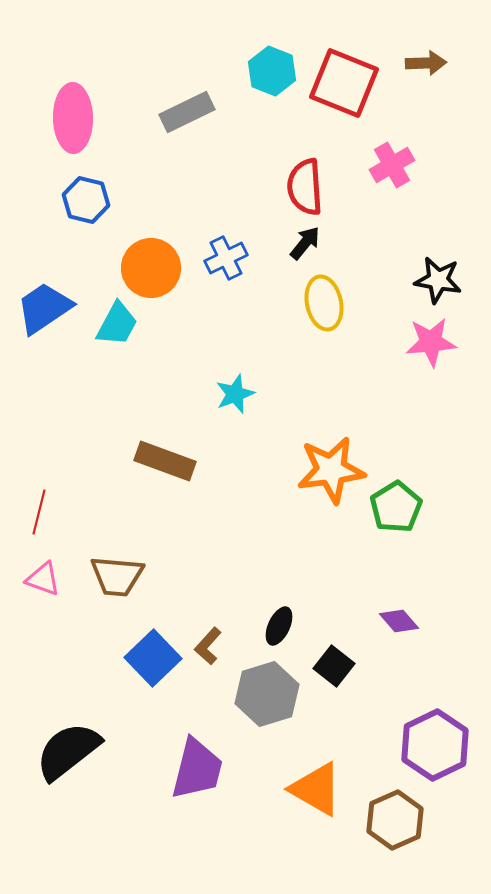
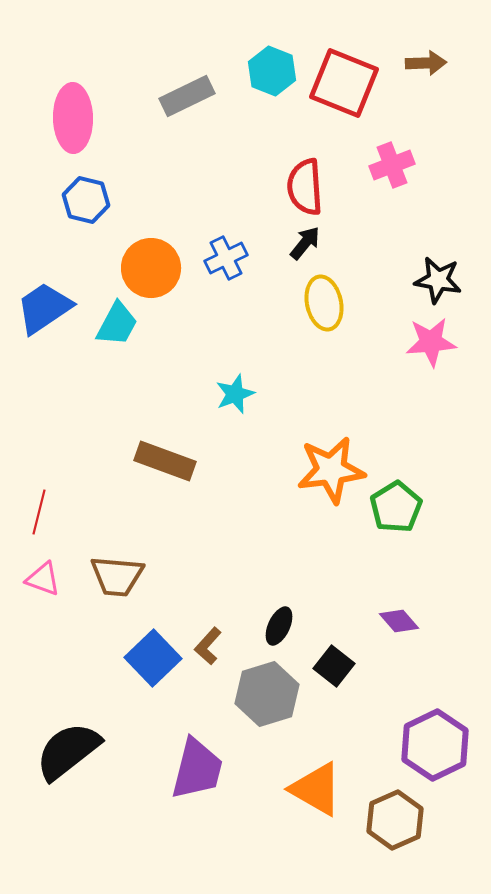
gray rectangle: moved 16 px up
pink cross: rotated 9 degrees clockwise
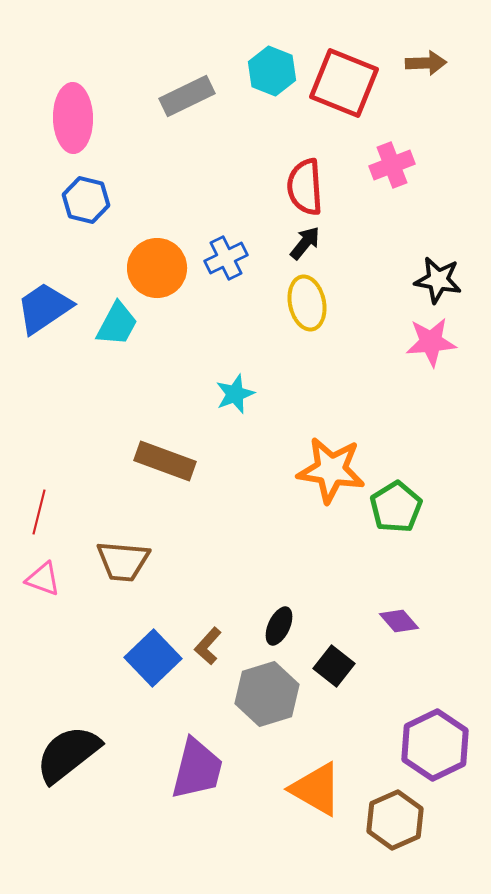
orange circle: moved 6 px right
yellow ellipse: moved 17 px left
orange star: rotated 16 degrees clockwise
brown trapezoid: moved 6 px right, 15 px up
black semicircle: moved 3 px down
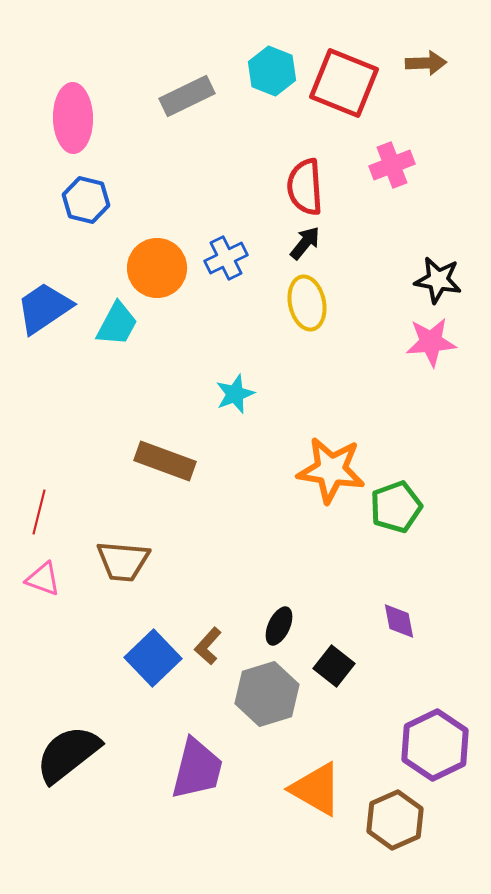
green pentagon: rotated 12 degrees clockwise
purple diamond: rotated 30 degrees clockwise
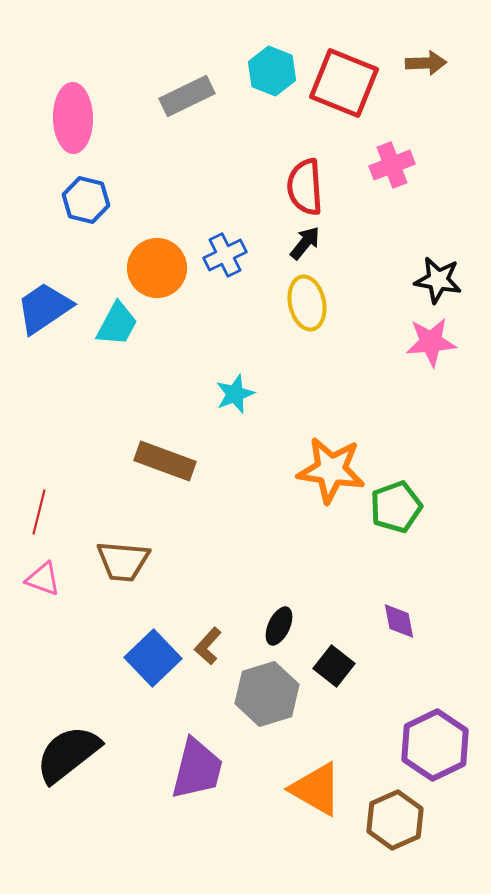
blue cross: moved 1 px left, 3 px up
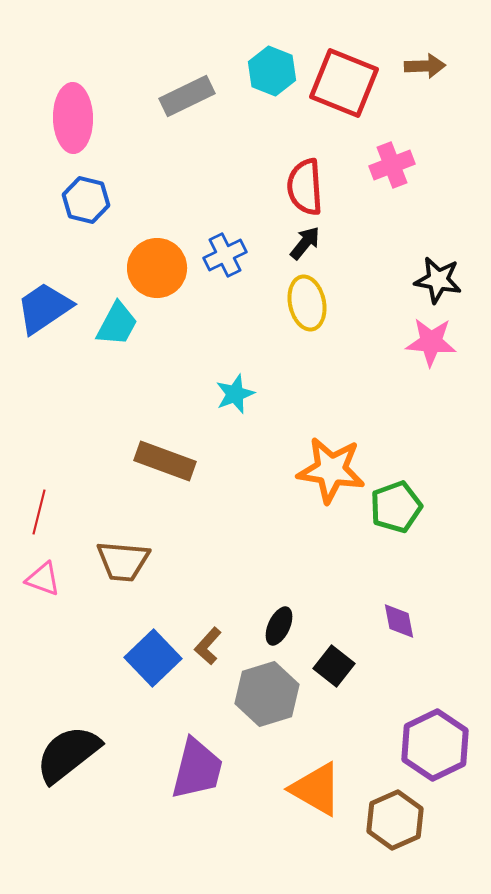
brown arrow: moved 1 px left, 3 px down
pink star: rotated 9 degrees clockwise
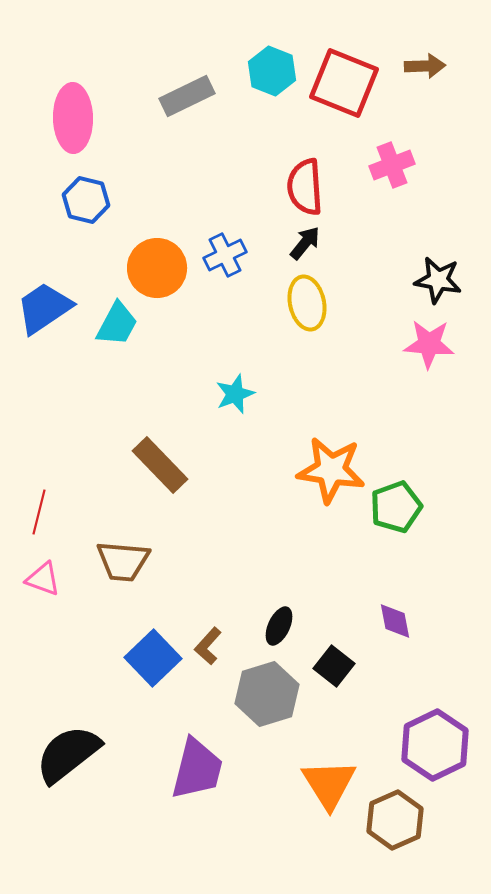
pink star: moved 2 px left, 2 px down
brown rectangle: moved 5 px left, 4 px down; rotated 26 degrees clockwise
purple diamond: moved 4 px left
orange triangle: moved 13 px right, 5 px up; rotated 28 degrees clockwise
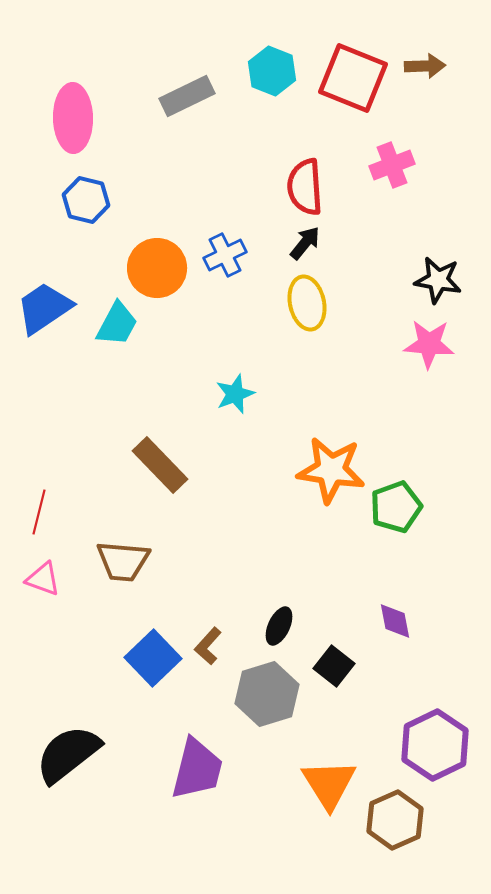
red square: moved 9 px right, 5 px up
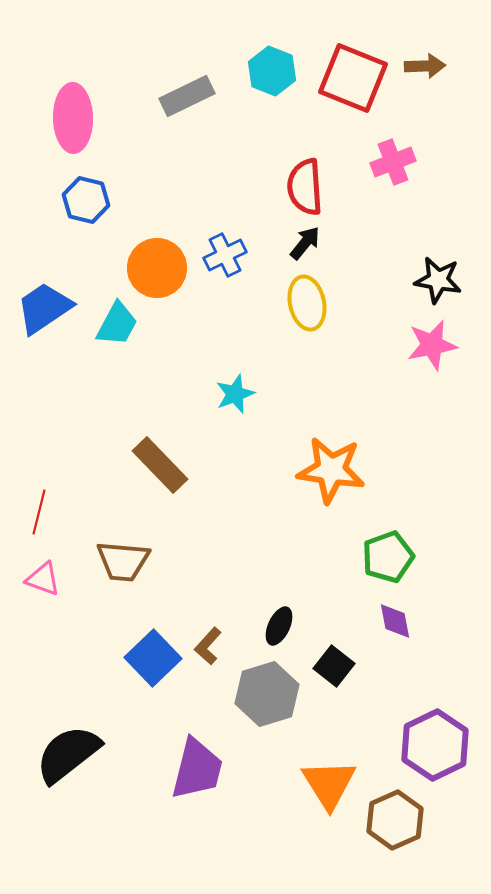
pink cross: moved 1 px right, 3 px up
pink star: moved 3 px right, 1 px down; rotated 15 degrees counterclockwise
green pentagon: moved 8 px left, 50 px down
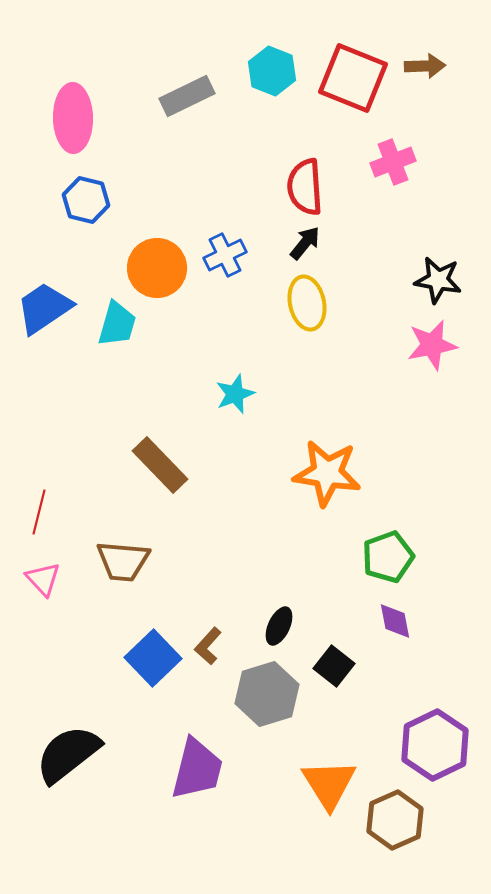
cyan trapezoid: rotated 12 degrees counterclockwise
orange star: moved 4 px left, 3 px down
pink triangle: rotated 27 degrees clockwise
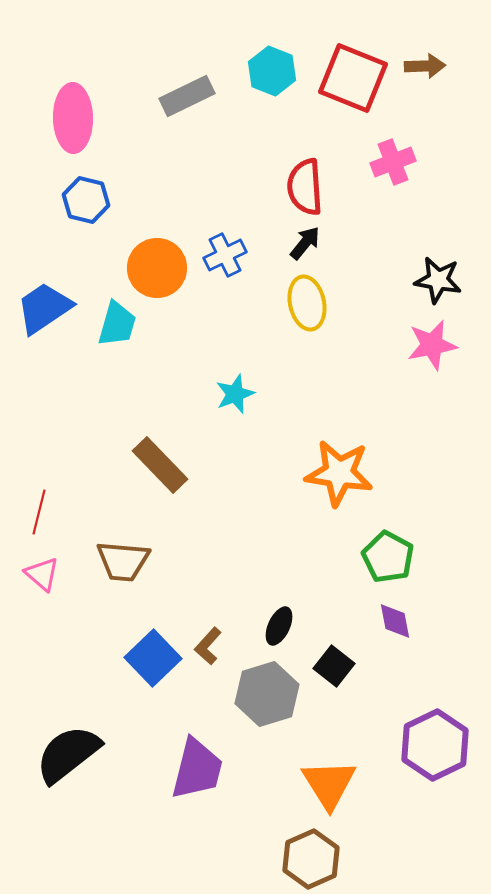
orange star: moved 12 px right
green pentagon: rotated 24 degrees counterclockwise
pink triangle: moved 1 px left, 5 px up; rotated 6 degrees counterclockwise
brown hexagon: moved 84 px left, 39 px down
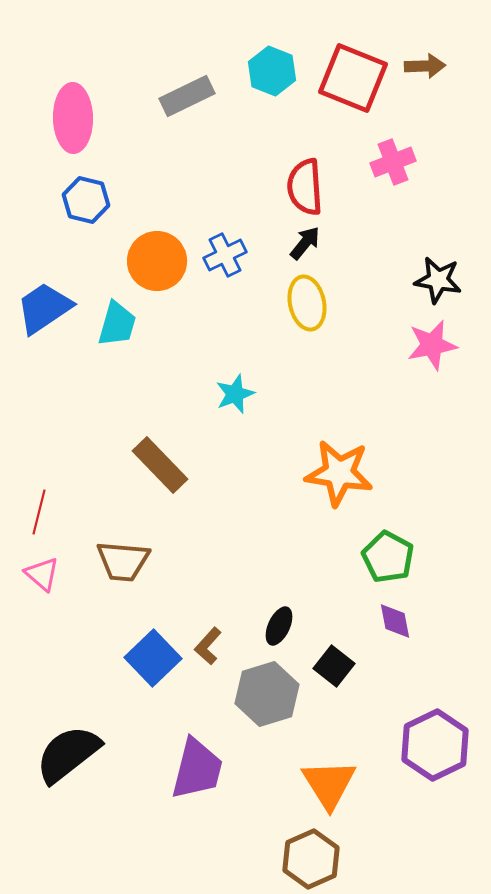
orange circle: moved 7 px up
